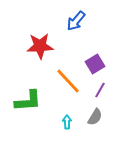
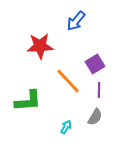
purple line: moved 1 px left; rotated 28 degrees counterclockwise
cyan arrow: moved 1 px left, 5 px down; rotated 32 degrees clockwise
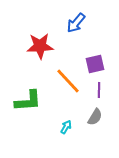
blue arrow: moved 2 px down
purple square: rotated 18 degrees clockwise
